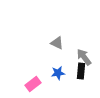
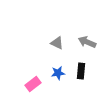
gray arrow: moved 3 px right, 15 px up; rotated 30 degrees counterclockwise
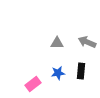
gray triangle: rotated 24 degrees counterclockwise
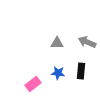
blue star: rotated 16 degrees clockwise
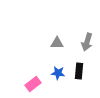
gray arrow: rotated 96 degrees counterclockwise
black rectangle: moved 2 px left
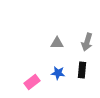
black rectangle: moved 3 px right, 1 px up
pink rectangle: moved 1 px left, 2 px up
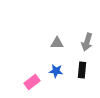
blue star: moved 2 px left, 2 px up
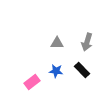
black rectangle: rotated 49 degrees counterclockwise
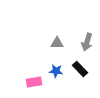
black rectangle: moved 2 px left, 1 px up
pink rectangle: moved 2 px right; rotated 28 degrees clockwise
